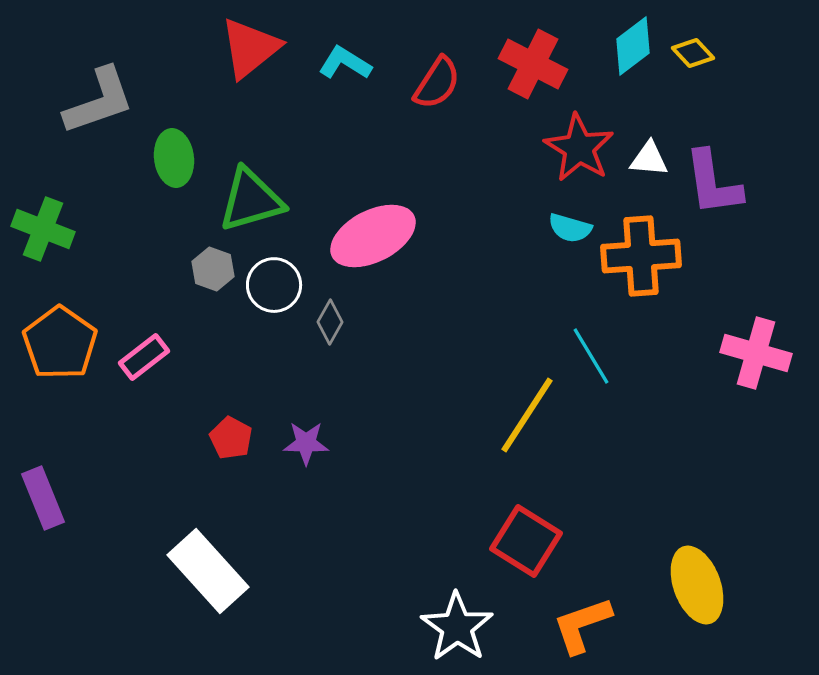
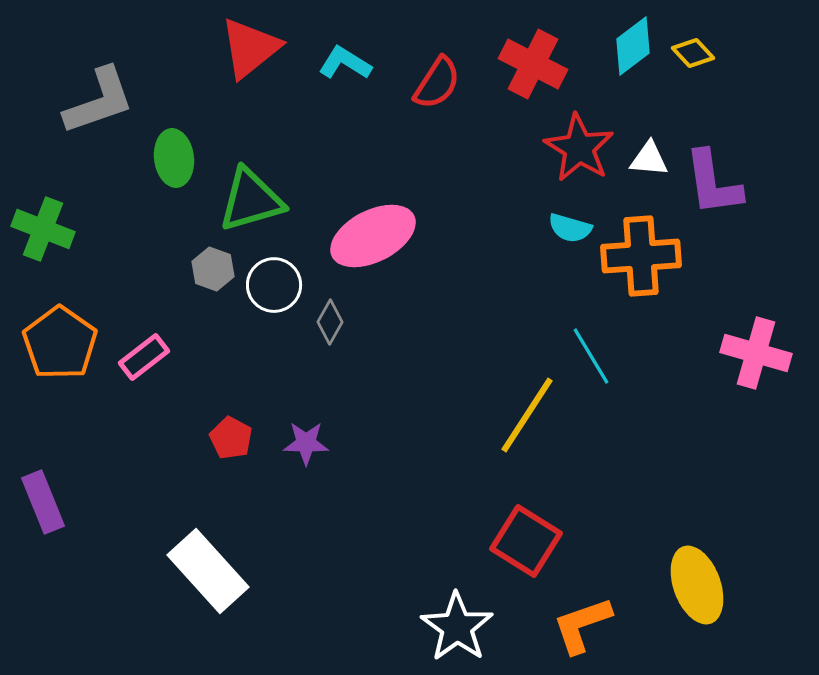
purple rectangle: moved 4 px down
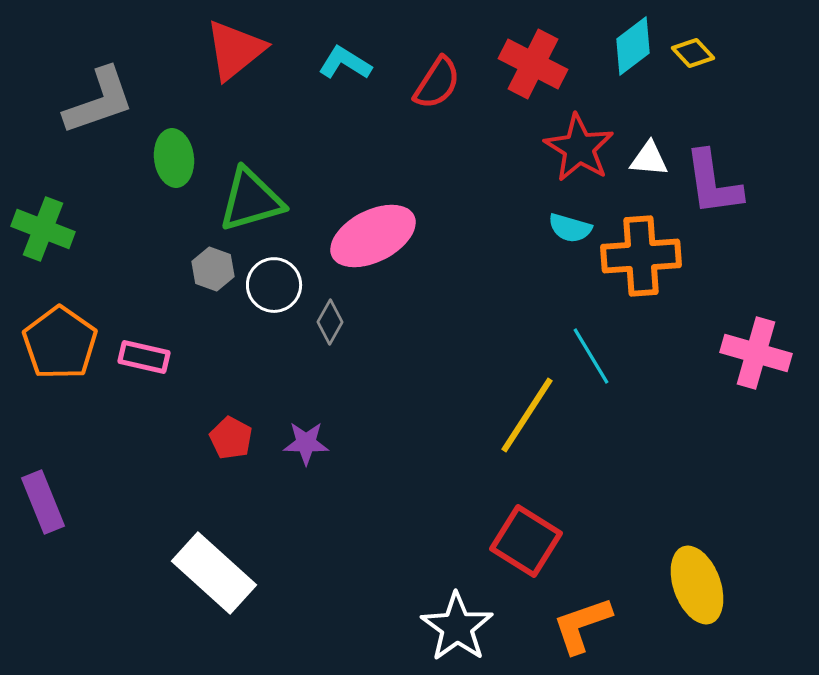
red triangle: moved 15 px left, 2 px down
pink rectangle: rotated 51 degrees clockwise
white rectangle: moved 6 px right, 2 px down; rotated 6 degrees counterclockwise
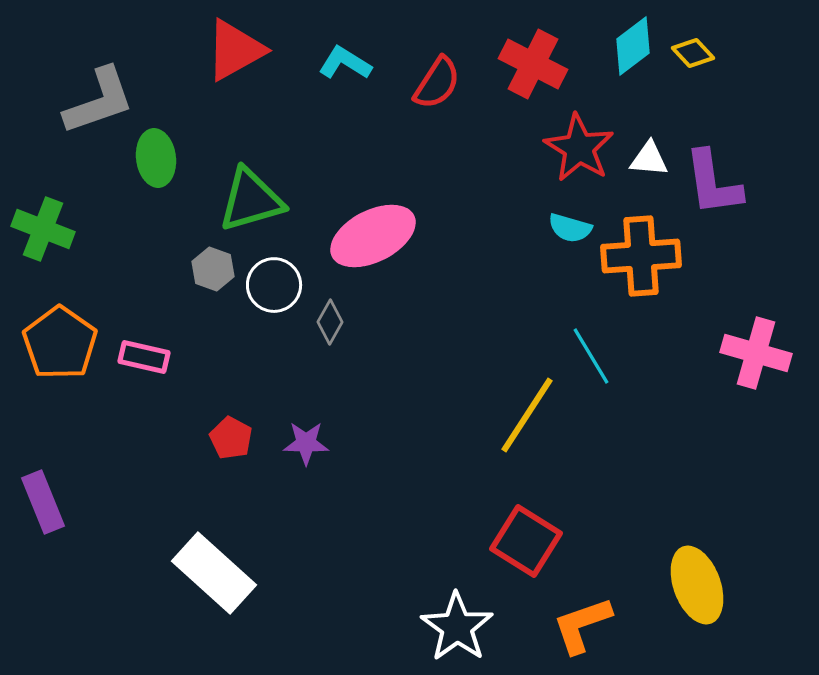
red triangle: rotated 10 degrees clockwise
green ellipse: moved 18 px left
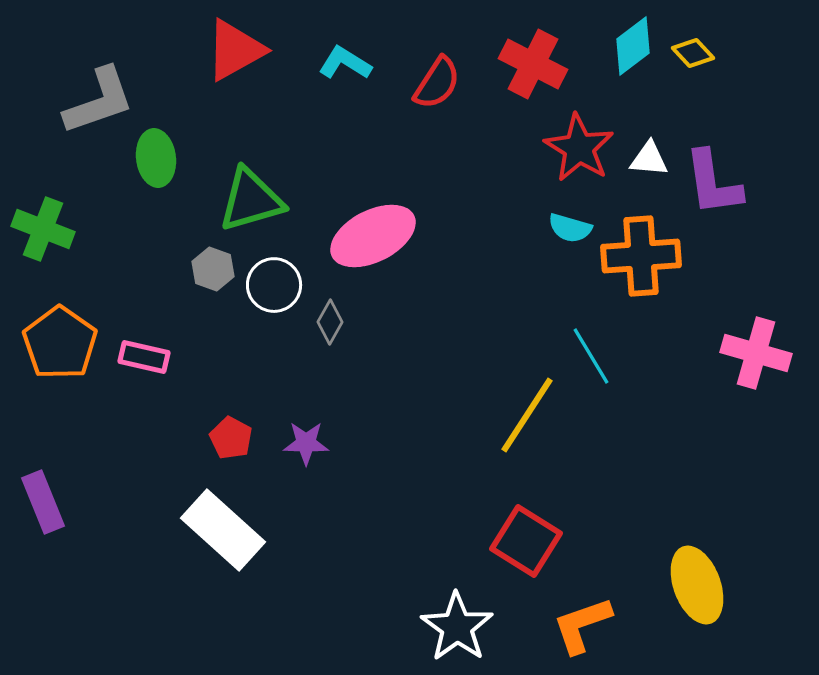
white rectangle: moved 9 px right, 43 px up
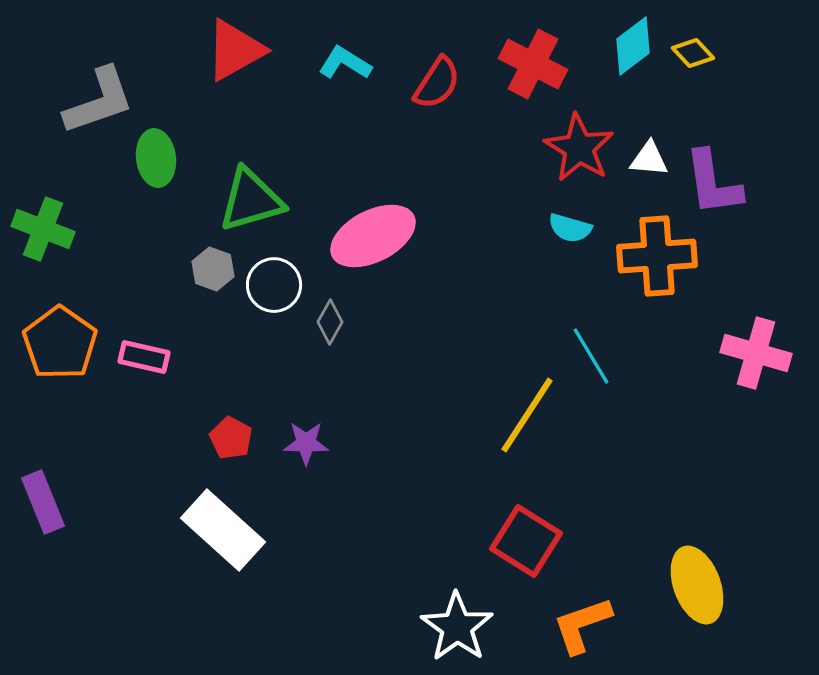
orange cross: moved 16 px right
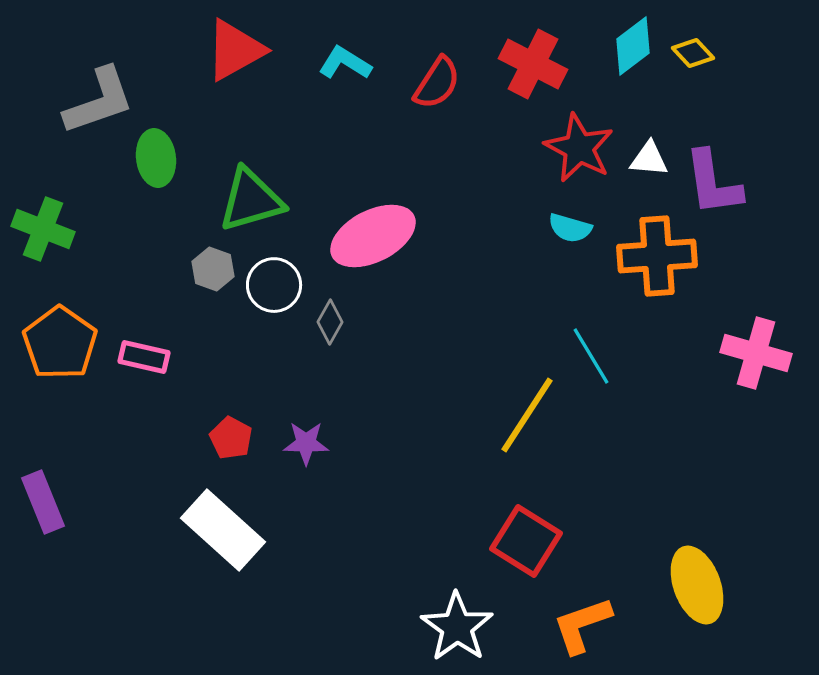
red star: rotated 4 degrees counterclockwise
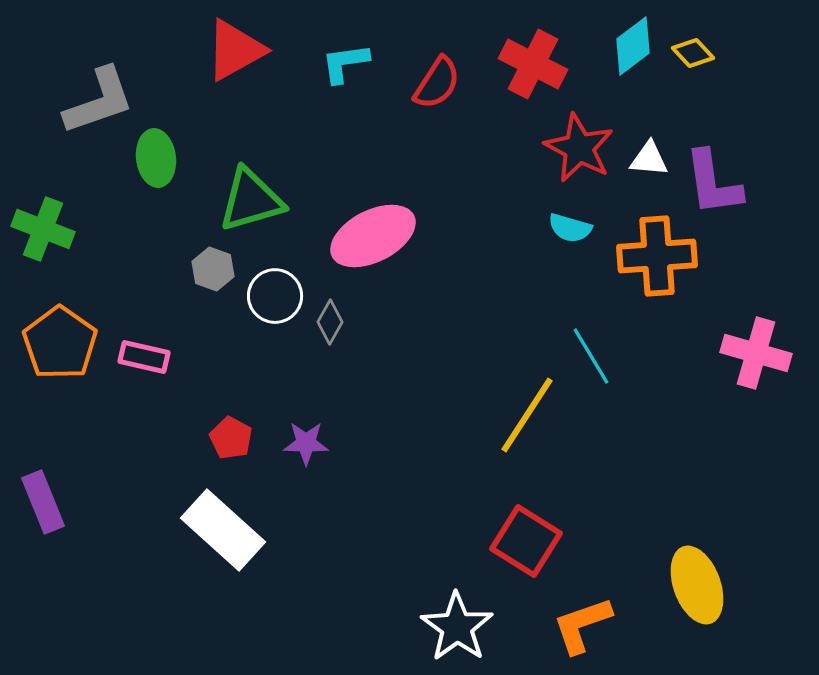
cyan L-shape: rotated 40 degrees counterclockwise
white circle: moved 1 px right, 11 px down
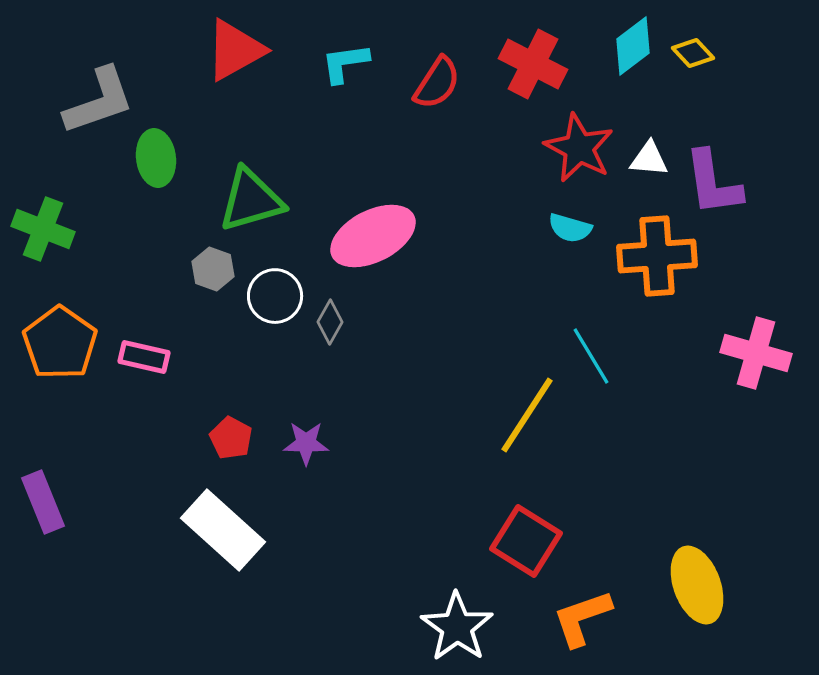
orange L-shape: moved 7 px up
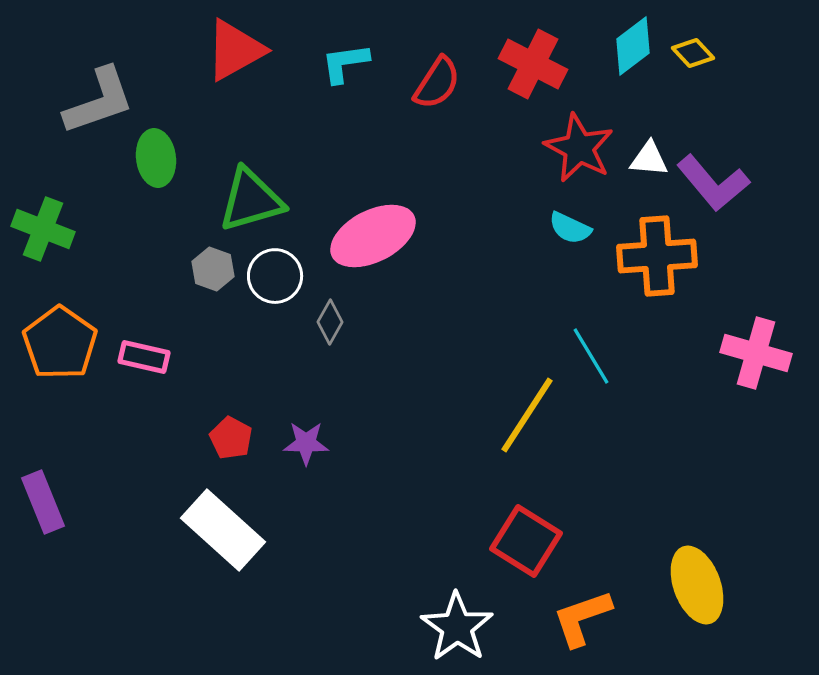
purple L-shape: rotated 32 degrees counterclockwise
cyan semicircle: rotated 9 degrees clockwise
white circle: moved 20 px up
